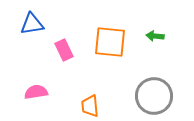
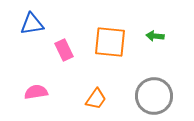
orange trapezoid: moved 6 px right, 7 px up; rotated 140 degrees counterclockwise
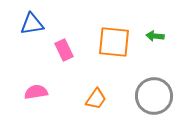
orange square: moved 4 px right
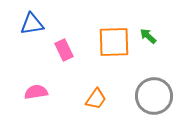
green arrow: moved 7 px left; rotated 36 degrees clockwise
orange square: rotated 8 degrees counterclockwise
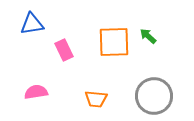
orange trapezoid: rotated 60 degrees clockwise
